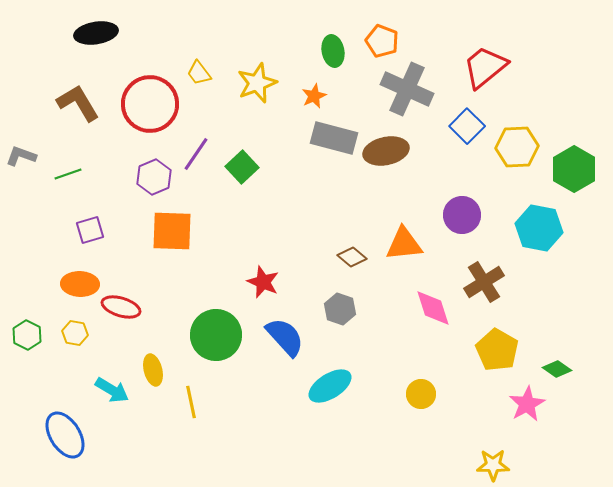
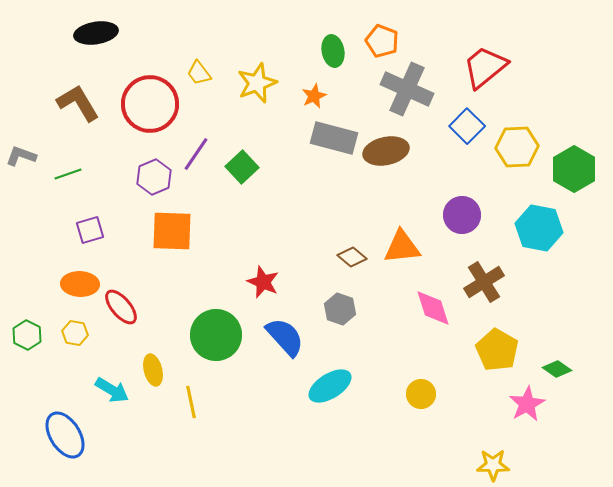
orange triangle at (404, 244): moved 2 px left, 3 px down
red ellipse at (121, 307): rotated 33 degrees clockwise
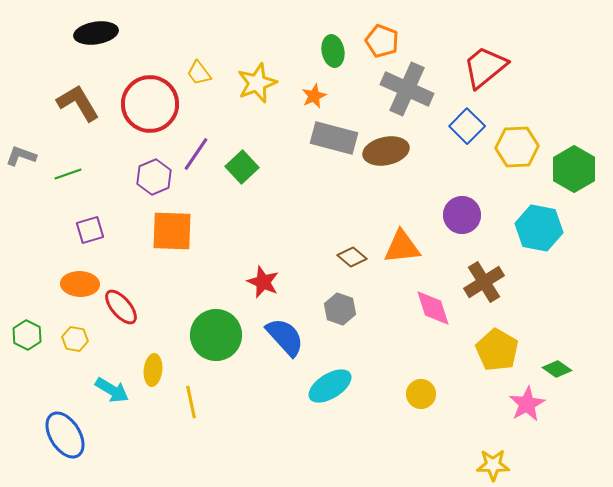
yellow hexagon at (75, 333): moved 6 px down
yellow ellipse at (153, 370): rotated 20 degrees clockwise
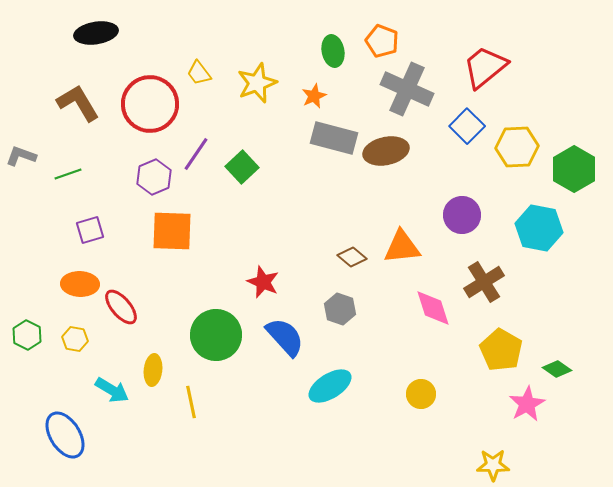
yellow pentagon at (497, 350): moved 4 px right
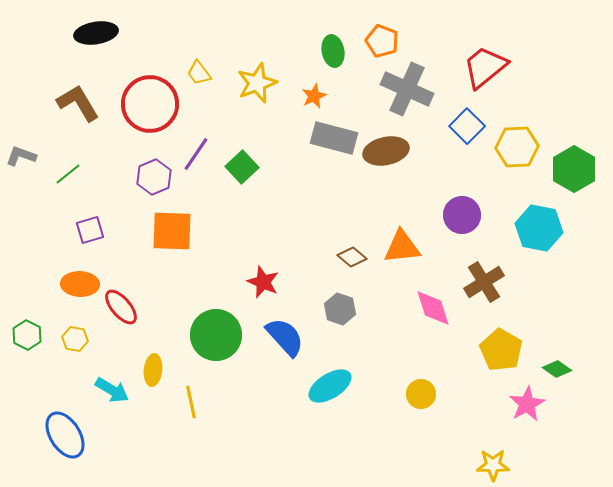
green line at (68, 174): rotated 20 degrees counterclockwise
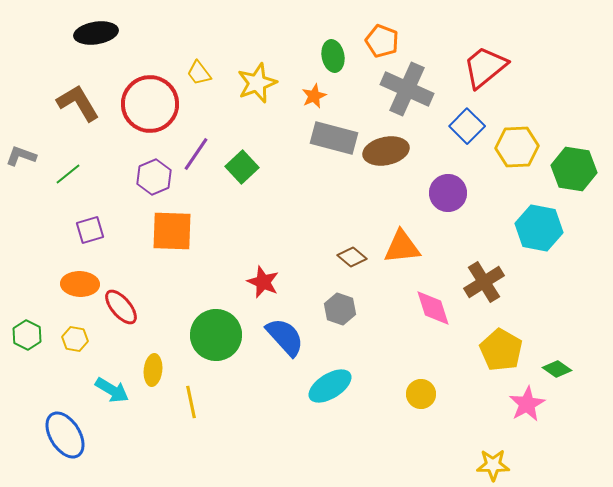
green ellipse at (333, 51): moved 5 px down
green hexagon at (574, 169): rotated 21 degrees counterclockwise
purple circle at (462, 215): moved 14 px left, 22 px up
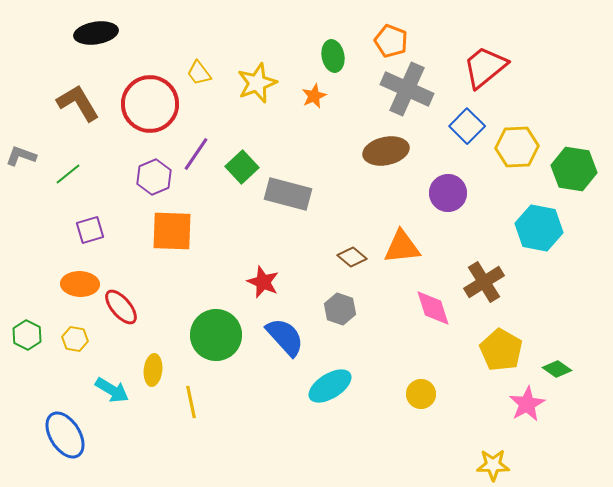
orange pentagon at (382, 41): moved 9 px right
gray rectangle at (334, 138): moved 46 px left, 56 px down
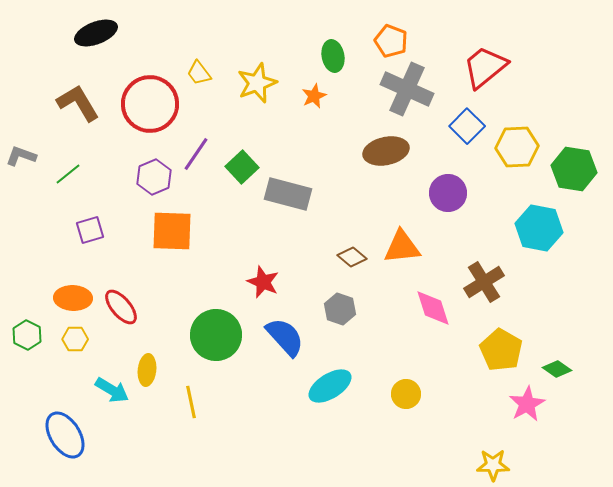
black ellipse at (96, 33): rotated 12 degrees counterclockwise
orange ellipse at (80, 284): moved 7 px left, 14 px down
yellow hexagon at (75, 339): rotated 10 degrees counterclockwise
yellow ellipse at (153, 370): moved 6 px left
yellow circle at (421, 394): moved 15 px left
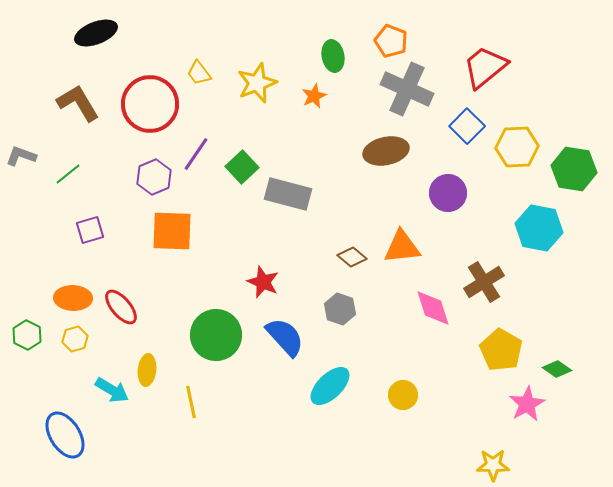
yellow hexagon at (75, 339): rotated 15 degrees counterclockwise
cyan ellipse at (330, 386): rotated 12 degrees counterclockwise
yellow circle at (406, 394): moved 3 px left, 1 px down
